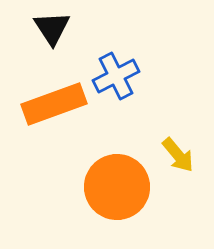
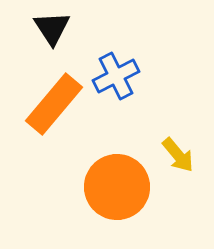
orange rectangle: rotated 30 degrees counterclockwise
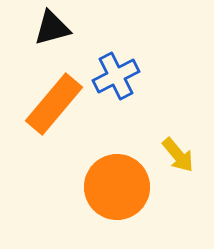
black triangle: rotated 48 degrees clockwise
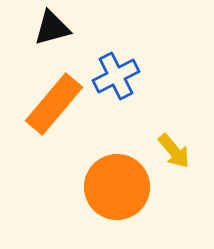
yellow arrow: moved 4 px left, 4 px up
